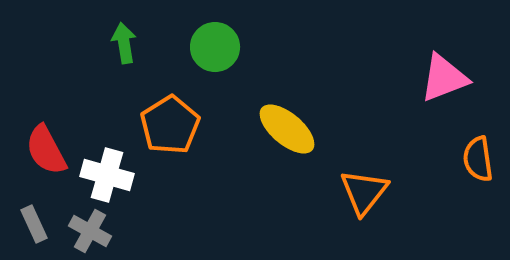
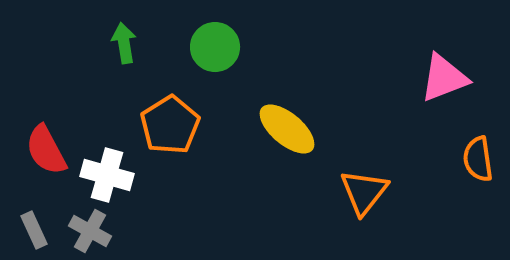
gray rectangle: moved 6 px down
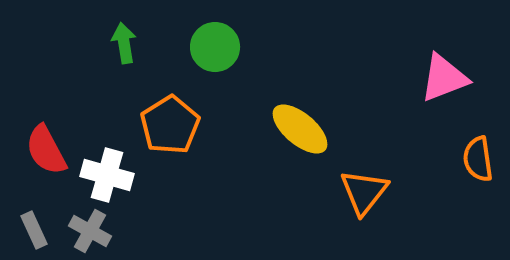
yellow ellipse: moved 13 px right
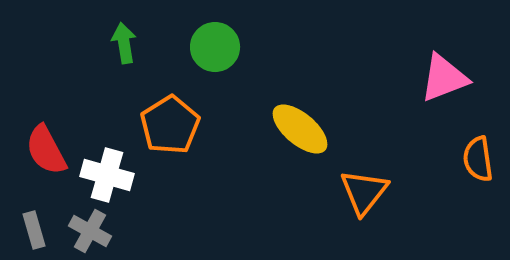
gray rectangle: rotated 9 degrees clockwise
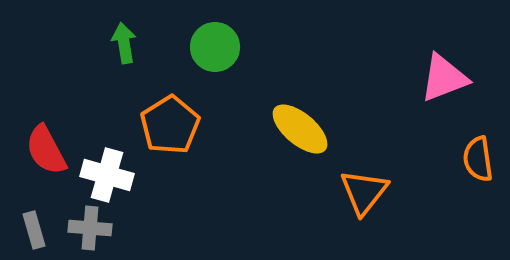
gray cross: moved 3 px up; rotated 24 degrees counterclockwise
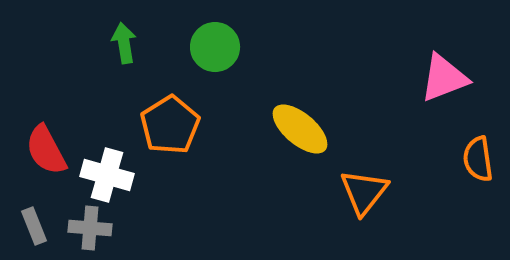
gray rectangle: moved 4 px up; rotated 6 degrees counterclockwise
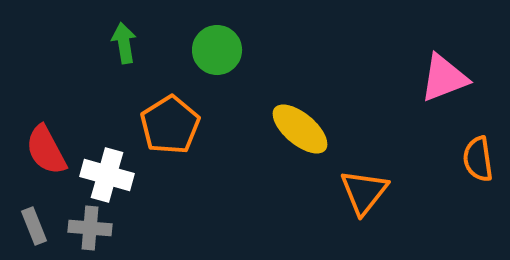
green circle: moved 2 px right, 3 px down
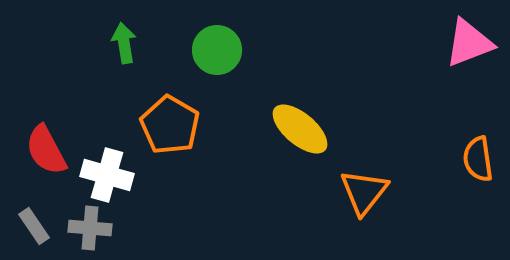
pink triangle: moved 25 px right, 35 px up
orange pentagon: rotated 10 degrees counterclockwise
gray rectangle: rotated 12 degrees counterclockwise
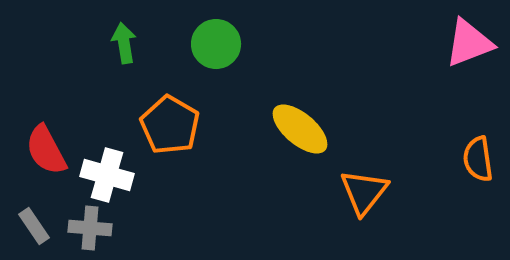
green circle: moved 1 px left, 6 px up
